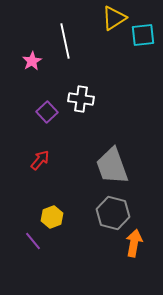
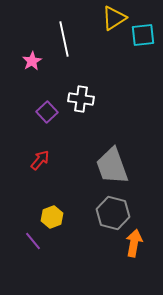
white line: moved 1 px left, 2 px up
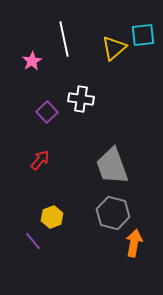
yellow triangle: moved 30 px down; rotated 8 degrees counterclockwise
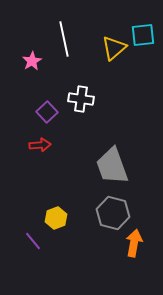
red arrow: moved 15 px up; rotated 45 degrees clockwise
yellow hexagon: moved 4 px right, 1 px down
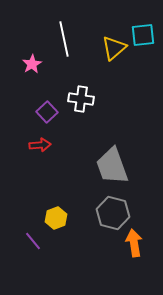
pink star: moved 3 px down
orange arrow: rotated 20 degrees counterclockwise
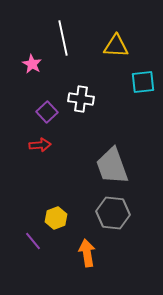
cyan square: moved 47 px down
white line: moved 1 px left, 1 px up
yellow triangle: moved 2 px right, 2 px up; rotated 44 degrees clockwise
pink star: rotated 12 degrees counterclockwise
gray hexagon: rotated 8 degrees counterclockwise
orange arrow: moved 47 px left, 10 px down
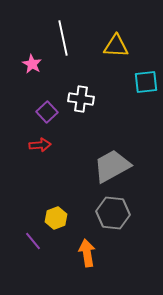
cyan square: moved 3 px right
gray trapezoid: rotated 81 degrees clockwise
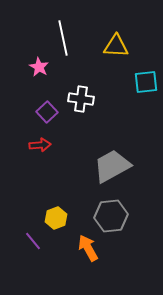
pink star: moved 7 px right, 3 px down
gray hexagon: moved 2 px left, 3 px down; rotated 12 degrees counterclockwise
orange arrow: moved 1 px right, 5 px up; rotated 20 degrees counterclockwise
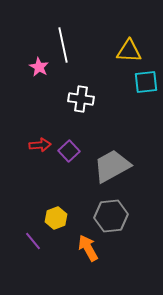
white line: moved 7 px down
yellow triangle: moved 13 px right, 5 px down
purple square: moved 22 px right, 39 px down
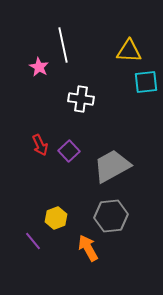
red arrow: rotated 70 degrees clockwise
